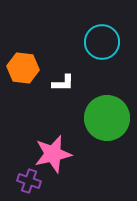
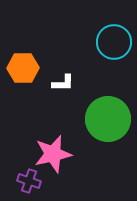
cyan circle: moved 12 px right
orange hexagon: rotated 8 degrees counterclockwise
green circle: moved 1 px right, 1 px down
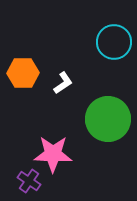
orange hexagon: moved 5 px down
white L-shape: rotated 35 degrees counterclockwise
pink star: rotated 15 degrees clockwise
purple cross: rotated 15 degrees clockwise
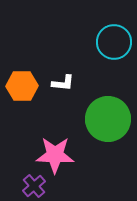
orange hexagon: moved 1 px left, 13 px down
white L-shape: rotated 40 degrees clockwise
pink star: moved 2 px right, 1 px down
purple cross: moved 5 px right, 5 px down; rotated 15 degrees clockwise
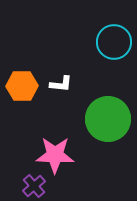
white L-shape: moved 2 px left, 1 px down
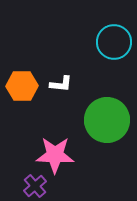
green circle: moved 1 px left, 1 px down
purple cross: moved 1 px right
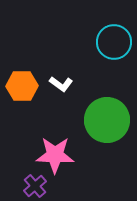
white L-shape: rotated 30 degrees clockwise
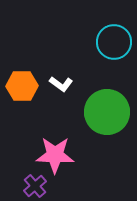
green circle: moved 8 px up
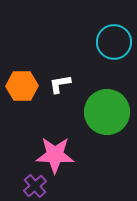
white L-shape: moved 1 px left; rotated 135 degrees clockwise
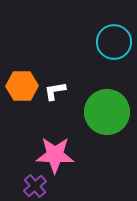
white L-shape: moved 5 px left, 7 px down
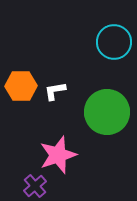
orange hexagon: moved 1 px left
pink star: moved 3 px right; rotated 21 degrees counterclockwise
